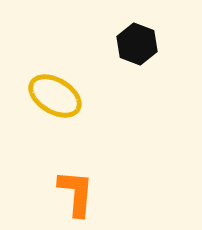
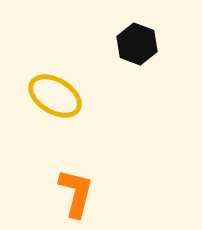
orange L-shape: rotated 9 degrees clockwise
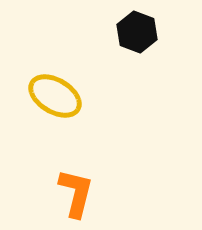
black hexagon: moved 12 px up
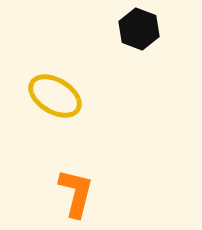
black hexagon: moved 2 px right, 3 px up
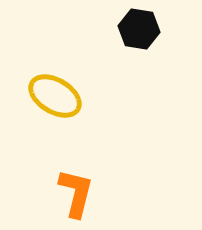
black hexagon: rotated 12 degrees counterclockwise
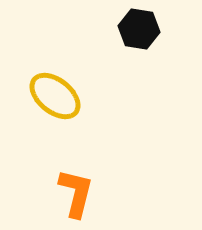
yellow ellipse: rotated 8 degrees clockwise
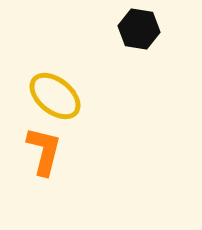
orange L-shape: moved 32 px left, 42 px up
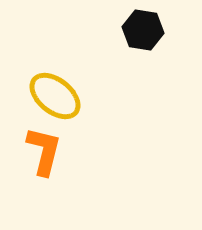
black hexagon: moved 4 px right, 1 px down
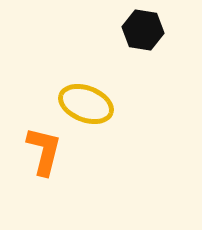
yellow ellipse: moved 31 px right, 8 px down; rotated 18 degrees counterclockwise
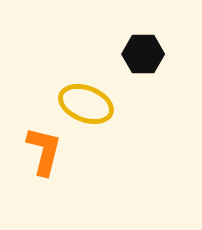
black hexagon: moved 24 px down; rotated 9 degrees counterclockwise
